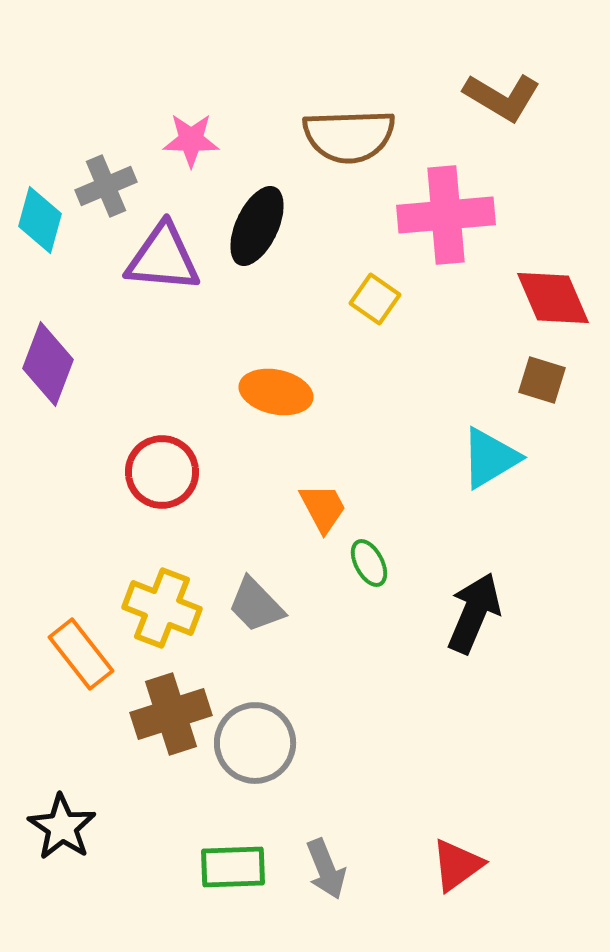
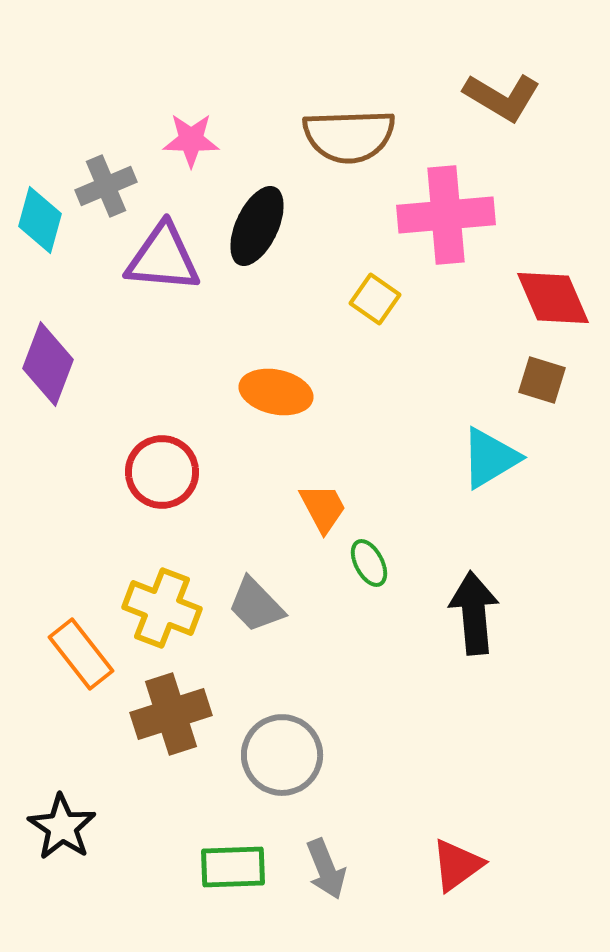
black arrow: rotated 28 degrees counterclockwise
gray circle: moved 27 px right, 12 px down
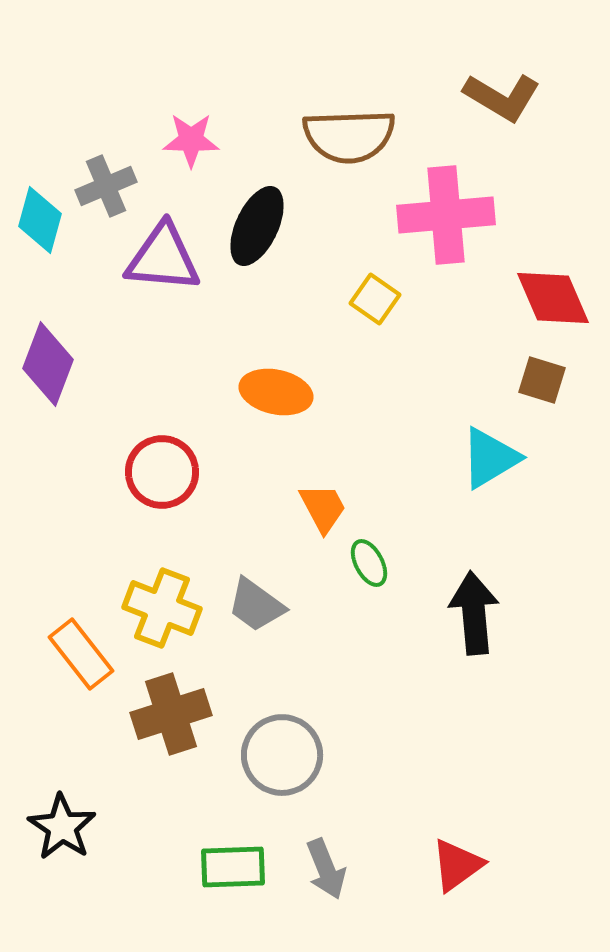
gray trapezoid: rotated 10 degrees counterclockwise
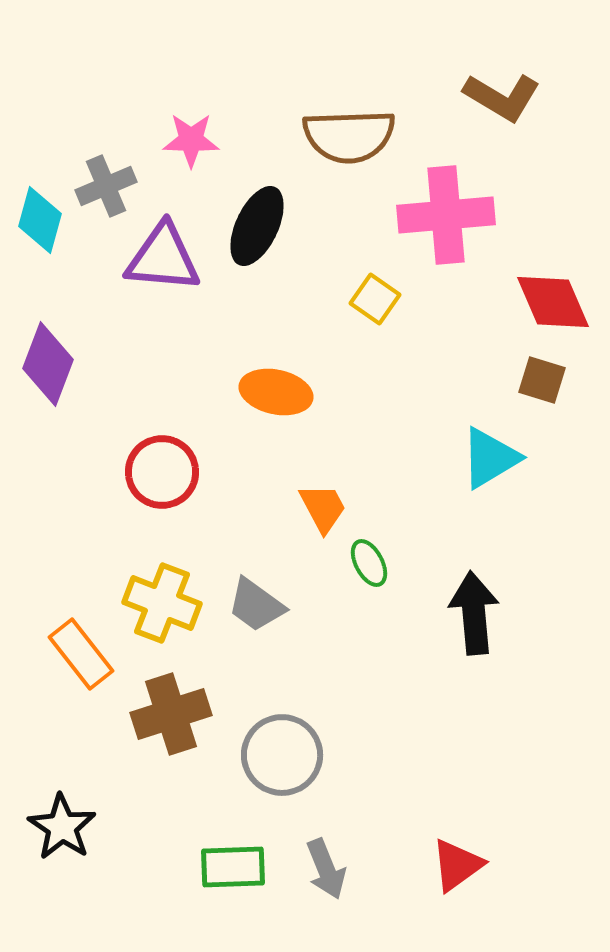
red diamond: moved 4 px down
yellow cross: moved 5 px up
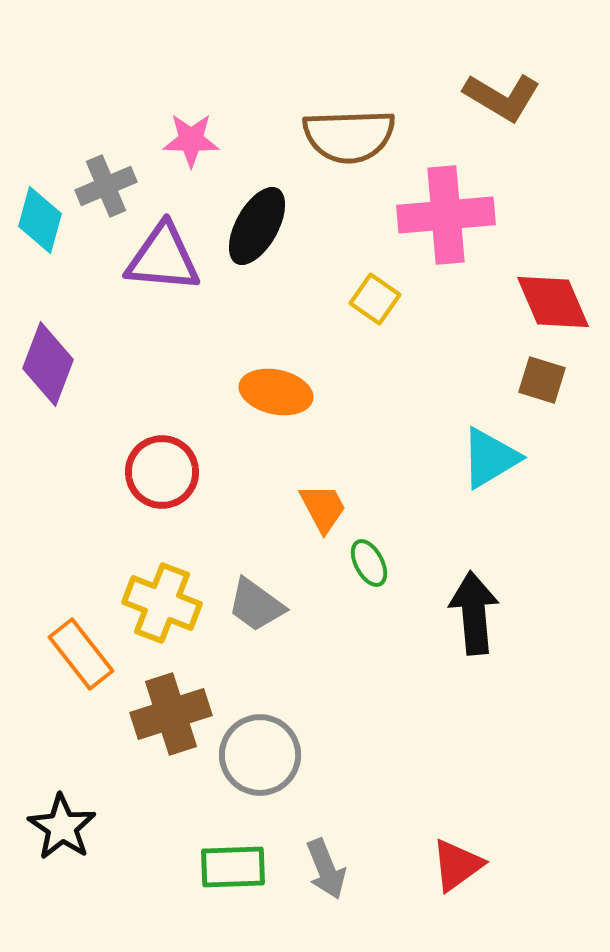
black ellipse: rotated 4 degrees clockwise
gray circle: moved 22 px left
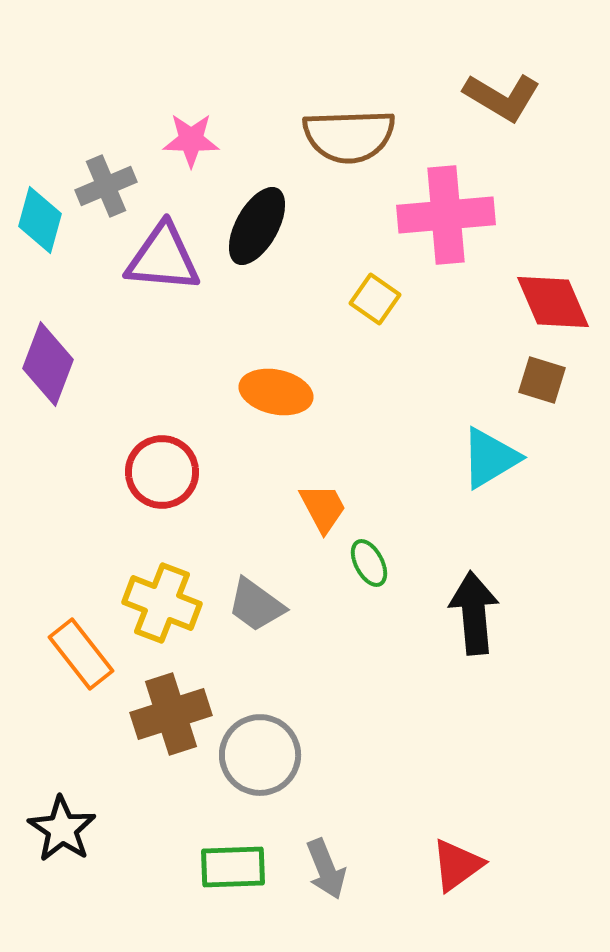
black star: moved 2 px down
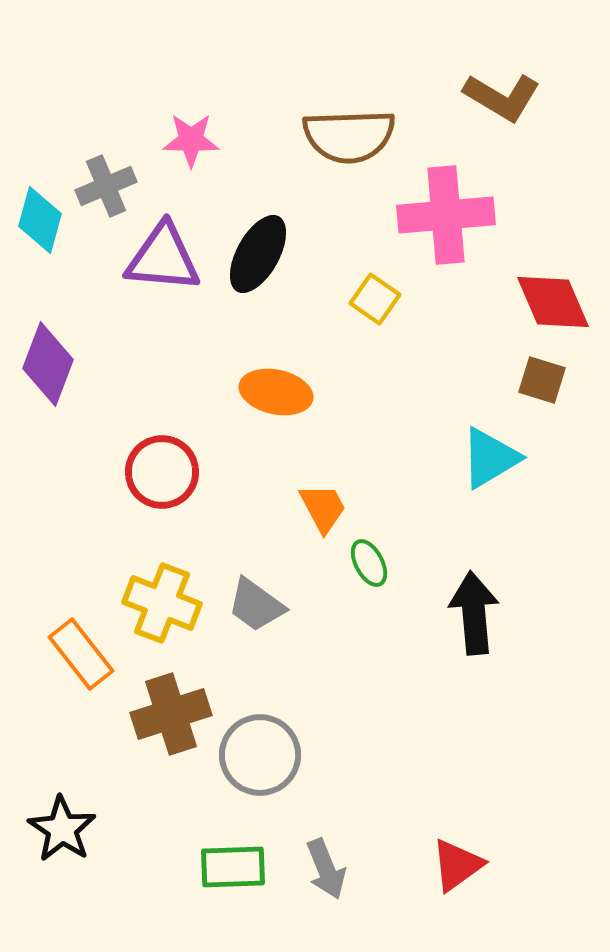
black ellipse: moved 1 px right, 28 px down
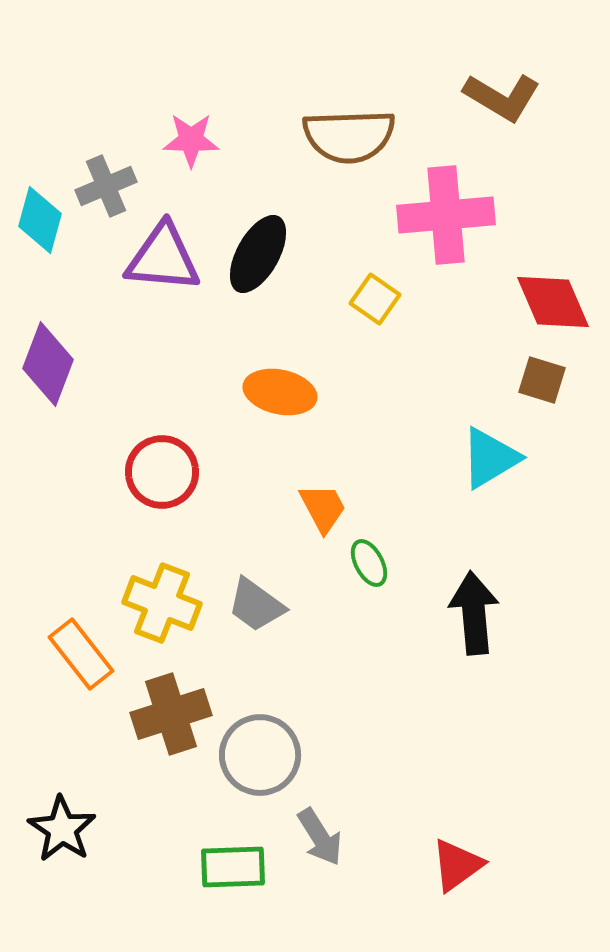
orange ellipse: moved 4 px right
gray arrow: moved 6 px left, 32 px up; rotated 10 degrees counterclockwise
